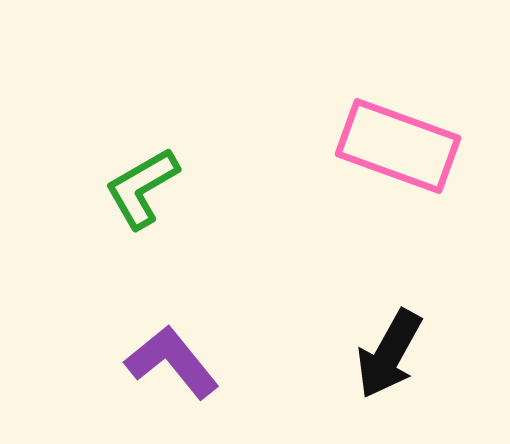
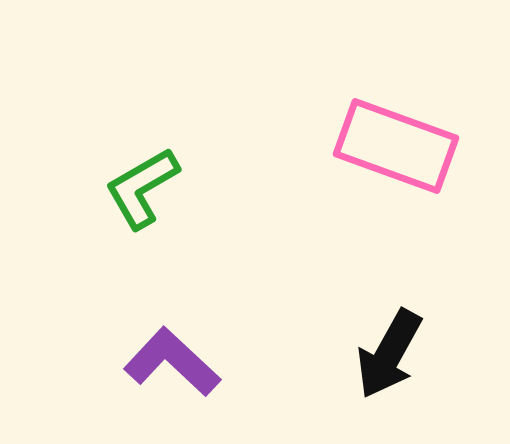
pink rectangle: moved 2 px left
purple L-shape: rotated 8 degrees counterclockwise
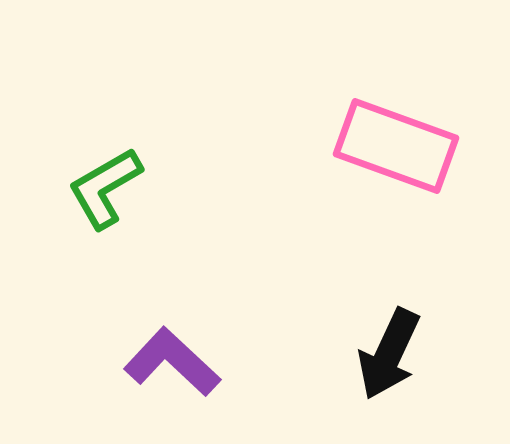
green L-shape: moved 37 px left
black arrow: rotated 4 degrees counterclockwise
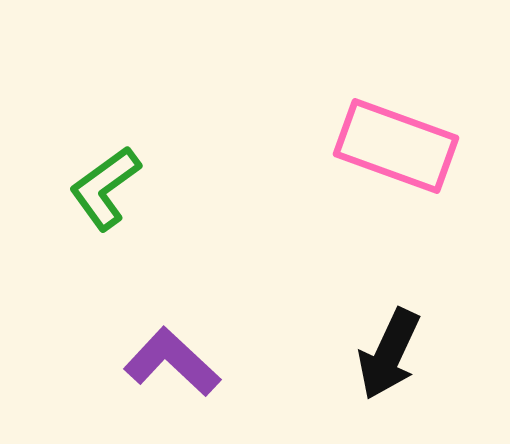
green L-shape: rotated 6 degrees counterclockwise
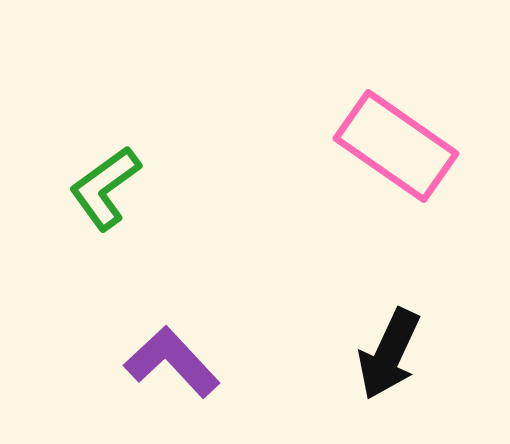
pink rectangle: rotated 15 degrees clockwise
purple L-shape: rotated 4 degrees clockwise
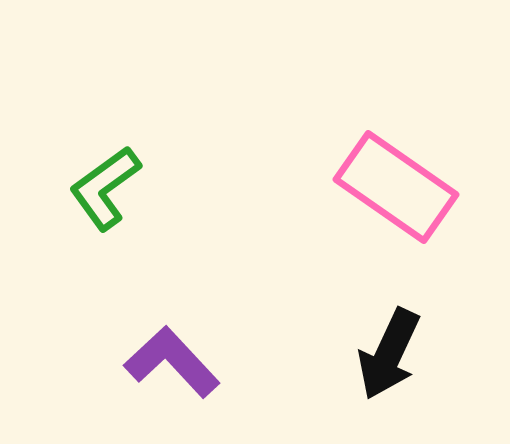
pink rectangle: moved 41 px down
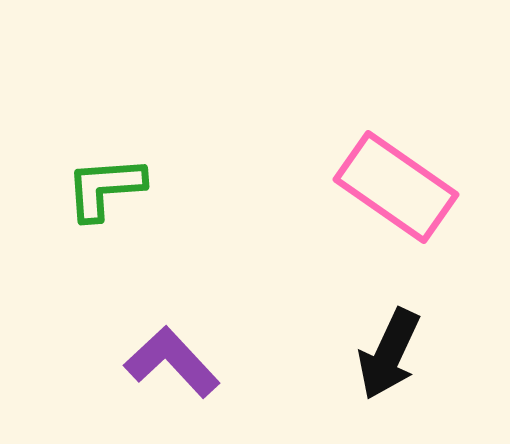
green L-shape: rotated 32 degrees clockwise
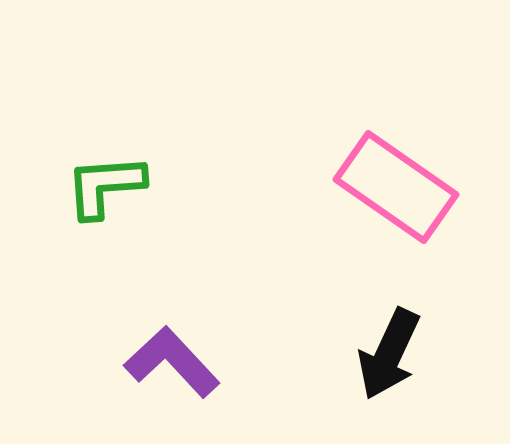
green L-shape: moved 2 px up
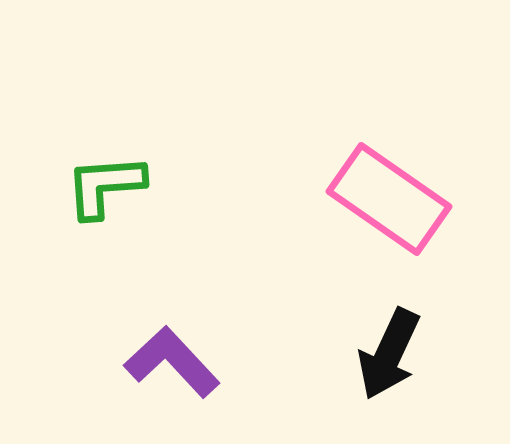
pink rectangle: moved 7 px left, 12 px down
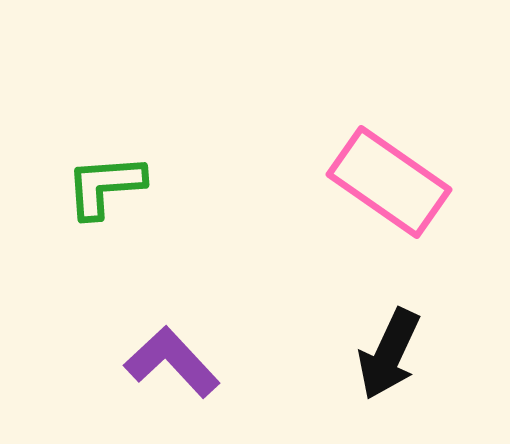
pink rectangle: moved 17 px up
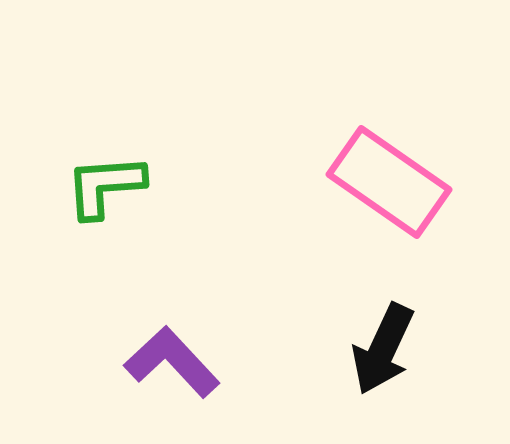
black arrow: moved 6 px left, 5 px up
